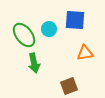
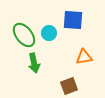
blue square: moved 2 px left
cyan circle: moved 4 px down
orange triangle: moved 1 px left, 4 px down
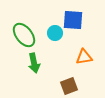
cyan circle: moved 6 px right
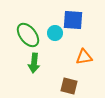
green ellipse: moved 4 px right
green arrow: rotated 18 degrees clockwise
brown square: rotated 36 degrees clockwise
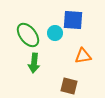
orange triangle: moved 1 px left, 1 px up
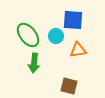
cyan circle: moved 1 px right, 3 px down
orange triangle: moved 5 px left, 6 px up
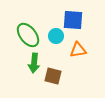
brown square: moved 16 px left, 10 px up
